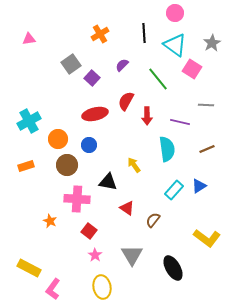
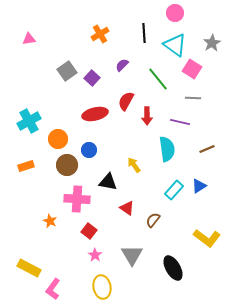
gray square: moved 4 px left, 7 px down
gray line: moved 13 px left, 7 px up
blue circle: moved 5 px down
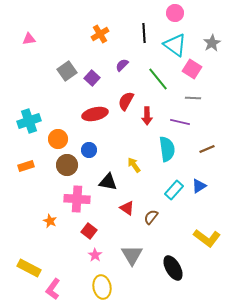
cyan cross: rotated 10 degrees clockwise
brown semicircle: moved 2 px left, 3 px up
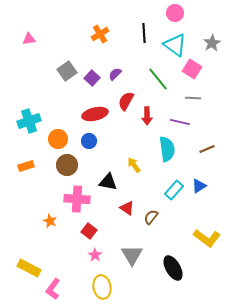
purple semicircle: moved 7 px left, 9 px down
blue circle: moved 9 px up
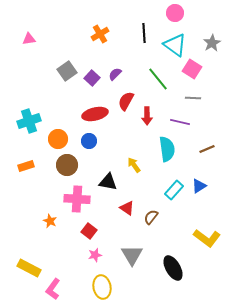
pink star: rotated 24 degrees clockwise
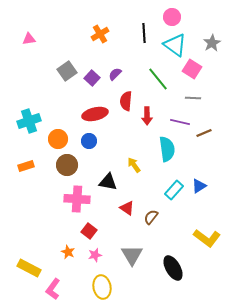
pink circle: moved 3 px left, 4 px down
red semicircle: rotated 24 degrees counterclockwise
brown line: moved 3 px left, 16 px up
orange star: moved 18 px right, 31 px down
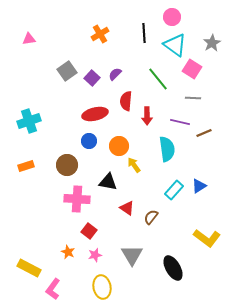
orange circle: moved 61 px right, 7 px down
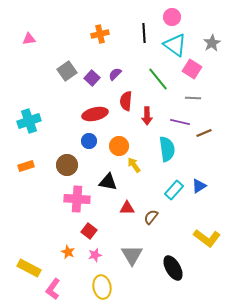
orange cross: rotated 18 degrees clockwise
red triangle: rotated 35 degrees counterclockwise
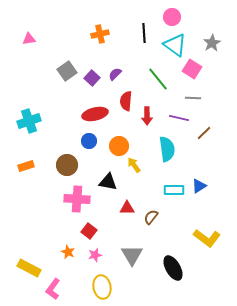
purple line: moved 1 px left, 4 px up
brown line: rotated 21 degrees counterclockwise
cyan rectangle: rotated 48 degrees clockwise
